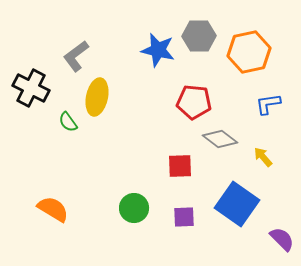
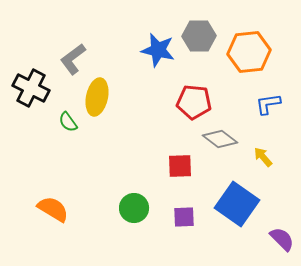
orange hexagon: rotated 6 degrees clockwise
gray L-shape: moved 3 px left, 3 px down
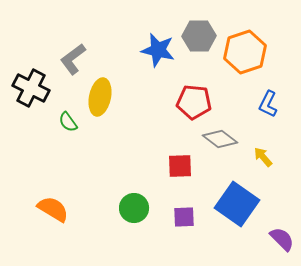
orange hexagon: moved 4 px left; rotated 12 degrees counterclockwise
yellow ellipse: moved 3 px right
blue L-shape: rotated 56 degrees counterclockwise
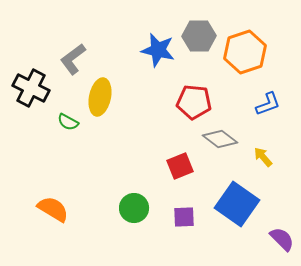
blue L-shape: rotated 136 degrees counterclockwise
green semicircle: rotated 25 degrees counterclockwise
red square: rotated 20 degrees counterclockwise
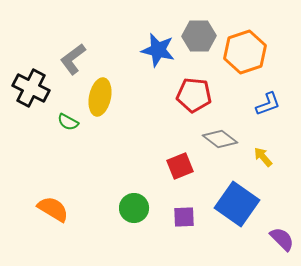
red pentagon: moved 7 px up
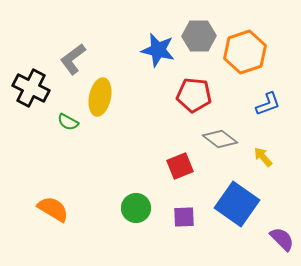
green circle: moved 2 px right
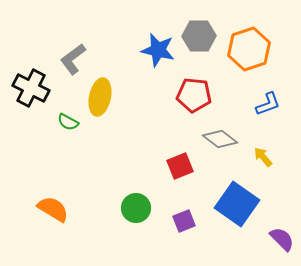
orange hexagon: moved 4 px right, 3 px up
purple square: moved 4 px down; rotated 20 degrees counterclockwise
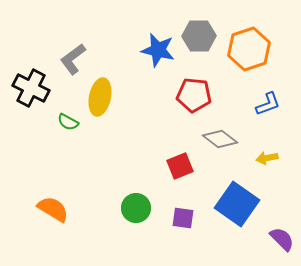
yellow arrow: moved 4 px right, 1 px down; rotated 60 degrees counterclockwise
purple square: moved 1 px left, 3 px up; rotated 30 degrees clockwise
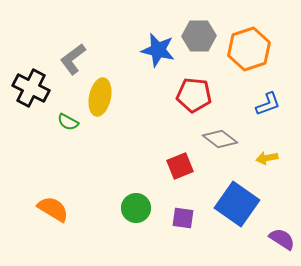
purple semicircle: rotated 12 degrees counterclockwise
